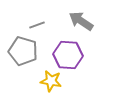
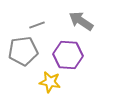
gray pentagon: rotated 24 degrees counterclockwise
yellow star: moved 1 px left, 1 px down
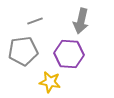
gray arrow: rotated 110 degrees counterclockwise
gray line: moved 2 px left, 4 px up
purple hexagon: moved 1 px right, 1 px up
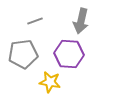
gray pentagon: moved 3 px down
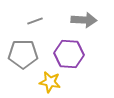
gray arrow: moved 3 px right, 1 px up; rotated 100 degrees counterclockwise
gray pentagon: rotated 8 degrees clockwise
